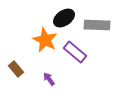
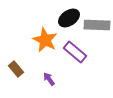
black ellipse: moved 5 px right
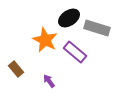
gray rectangle: moved 3 px down; rotated 15 degrees clockwise
purple arrow: moved 2 px down
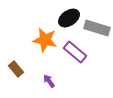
orange star: rotated 15 degrees counterclockwise
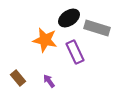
purple rectangle: rotated 25 degrees clockwise
brown rectangle: moved 2 px right, 9 px down
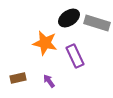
gray rectangle: moved 5 px up
orange star: moved 3 px down
purple rectangle: moved 4 px down
brown rectangle: rotated 63 degrees counterclockwise
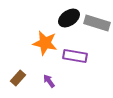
purple rectangle: rotated 55 degrees counterclockwise
brown rectangle: rotated 35 degrees counterclockwise
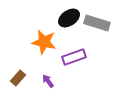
orange star: moved 1 px left, 1 px up
purple rectangle: moved 1 px left, 1 px down; rotated 30 degrees counterclockwise
purple arrow: moved 1 px left
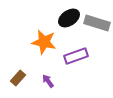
purple rectangle: moved 2 px right, 1 px up
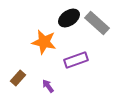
gray rectangle: rotated 25 degrees clockwise
purple rectangle: moved 4 px down
purple arrow: moved 5 px down
